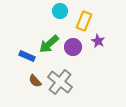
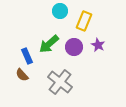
purple star: moved 4 px down
purple circle: moved 1 px right
blue rectangle: rotated 42 degrees clockwise
brown semicircle: moved 13 px left, 6 px up
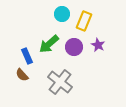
cyan circle: moved 2 px right, 3 px down
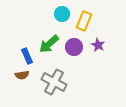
brown semicircle: rotated 56 degrees counterclockwise
gray cross: moved 6 px left; rotated 10 degrees counterclockwise
